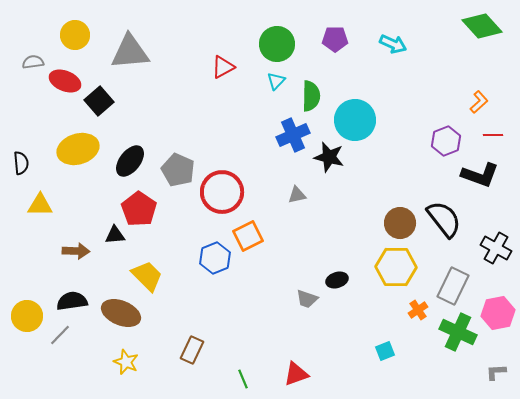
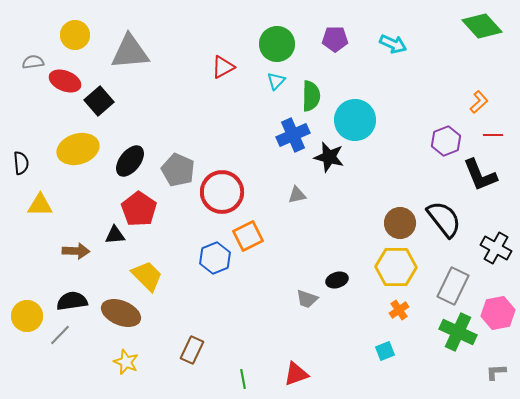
black L-shape at (480, 175): rotated 48 degrees clockwise
orange cross at (418, 310): moved 19 px left
green line at (243, 379): rotated 12 degrees clockwise
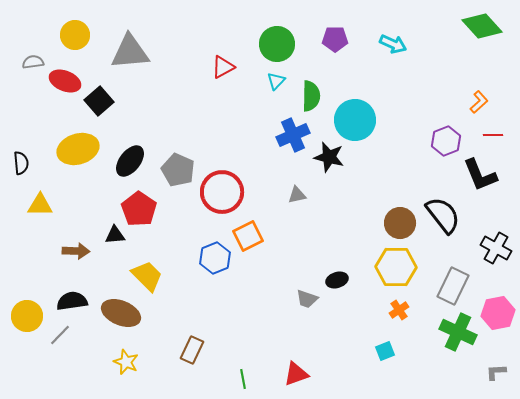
black semicircle at (444, 219): moved 1 px left, 4 px up
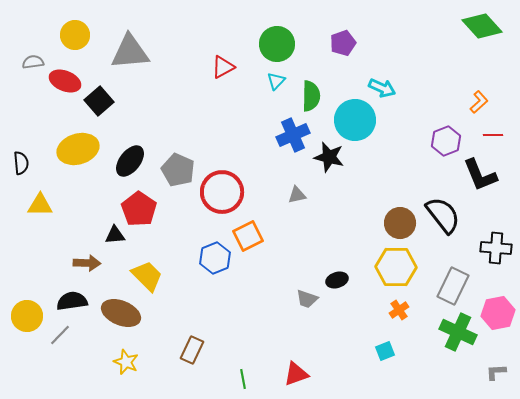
purple pentagon at (335, 39): moved 8 px right, 4 px down; rotated 20 degrees counterclockwise
cyan arrow at (393, 44): moved 11 px left, 44 px down
black cross at (496, 248): rotated 24 degrees counterclockwise
brown arrow at (76, 251): moved 11 px right, 12 px down
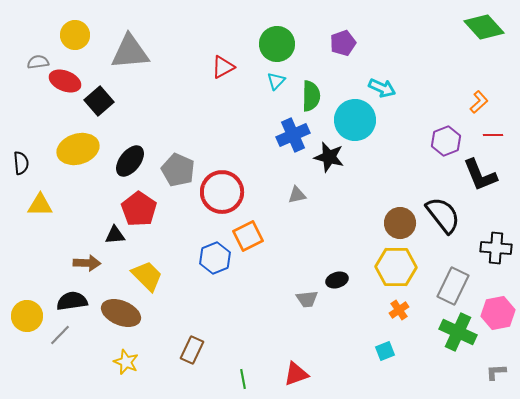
green diamond at (482, 26): moved 2 px right, 1 px down
gray semicircle at (33, 62): moved 5 px right
gray trapezoid at (307, 299): rotated 25 degrees counterclockwise
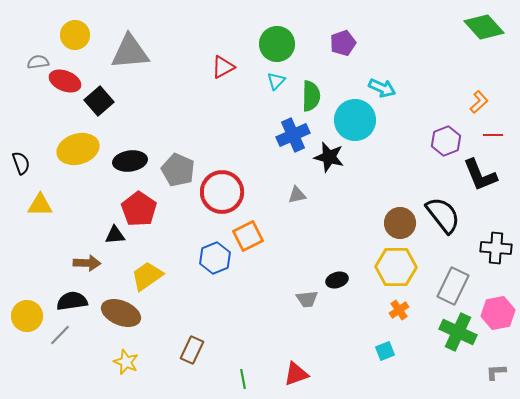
black ellipse at (130, 161): rotated 44 degrees clockwise
black semicircle at (21, 163): rotated 15 degrees counterclockwise
yellow trapezoid at (147, 276): rotated 80 degrees counterclockwise
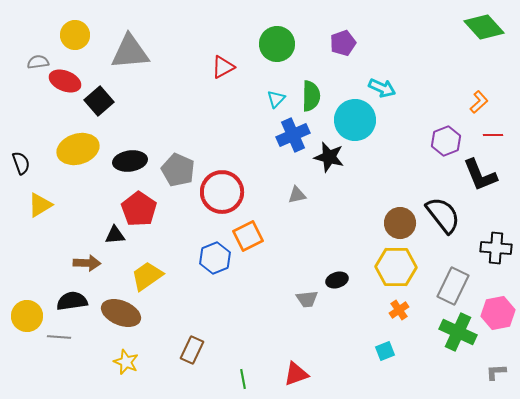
cyan triangle at (276, 81): moved 18 px down
yellow triangle at (40, 205): rotated 32 degrees counterclockwise
gray line at (60, 335): moved 1 px left, 2 px down; rotated 50 degrees clockwise
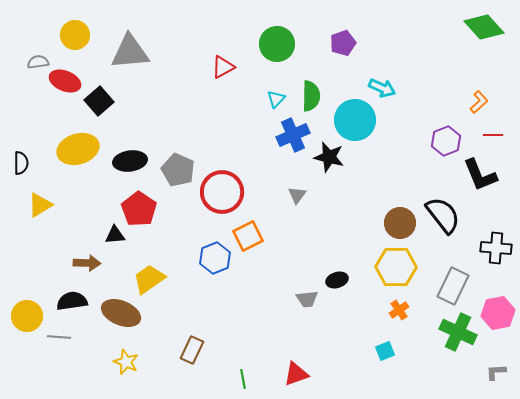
black semicircle at (21, 163): rotated 20 degrees clockwise
gray triangle at (297, 195): rotated 42 degrees counterclockwise
yellow trapezoid at (147, 276): moved 2 px right, 3 px down
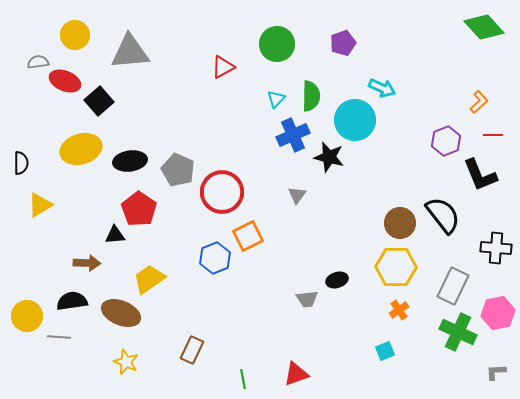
yellow ellipse at (78, 149): moved 3 px right
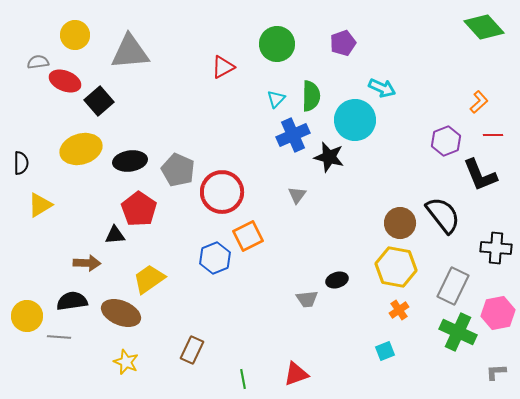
yellow hexagon at (396, 267): rotated 9 degrees clockwise
